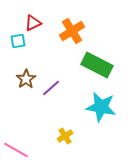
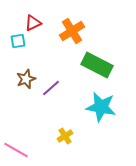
brown star: rotated 12 degrees clockwise
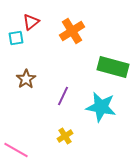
red triangle: moved 2 px left, 1 px up; rotated 12 degrees counterclockwise
cyan square: moved 2 px left, 3 px up
green rectangle: moved 16 px right, 2 px down; rotated 12 degrees counterclockwise
brown star: rotated 12 degrees counterclockwise
purple line: moved 12 px right, 8 px down; rotated 24 degrees counterclockwise
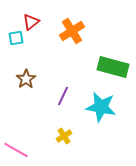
yellow cross: moved 1 px left
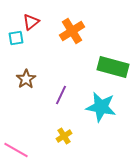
purple line: moved 2 px left, 1 px up
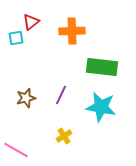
orange cross: rotated 30 degrees clockwise
green rectangle: moved 11 px left; rotated 8 degrees counterclockwise
brown star: moved 19 px down; rotated 18 degrees clockwise
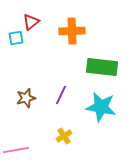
pink line: rotated 40 degrees counterclockwise
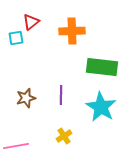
purple line: rotated 24 degrees counterclockwise
cyan star: rotated 20 degrees clockwise
pink line: moved 4 px up
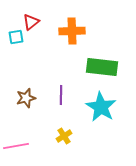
cyan square: moved 1 px up
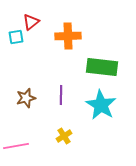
orange cross: moved 4 px left, 5 px down
cyan star: moved 2 px up
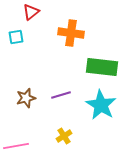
red triangle: moved 10 px up
orange cross: moved 3 px right, 3 px up; rotated 10 degrees clockwise
purple line: rotated 72 degrees clockwise
